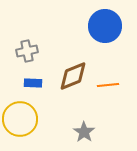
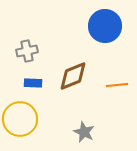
orange line: moved 9 px right
gray star: rotated 10 degrees counterclockwise
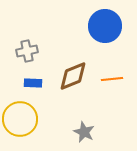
orange line: moved 5 px left, 6 px up
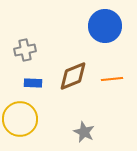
gray cross: moved 2 px left, 1 px up
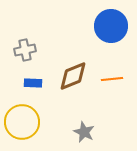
blue circle: moved 6 px right
yellow circle: moved 2 px right, 3 px down
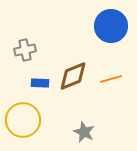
orange line: moved 1 px left; rotated 10 degrees counterclockwise
blue rectangle: moved 7 px right
yellow circle: moved 1 px right, 2 px up
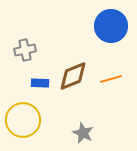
gray star: moved 1 px left, 1 px down
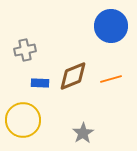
gray star: rotated 15 degrees clockwise
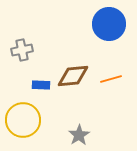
blue circle: moved 2 px left, 2 px up
gray cross: moved 3 px left
brown diamond: rotated 16 degrees clockwise
blue rectangle: moved 1 px right, 2 px down
gray star: moved 4 px left, 2 px down
